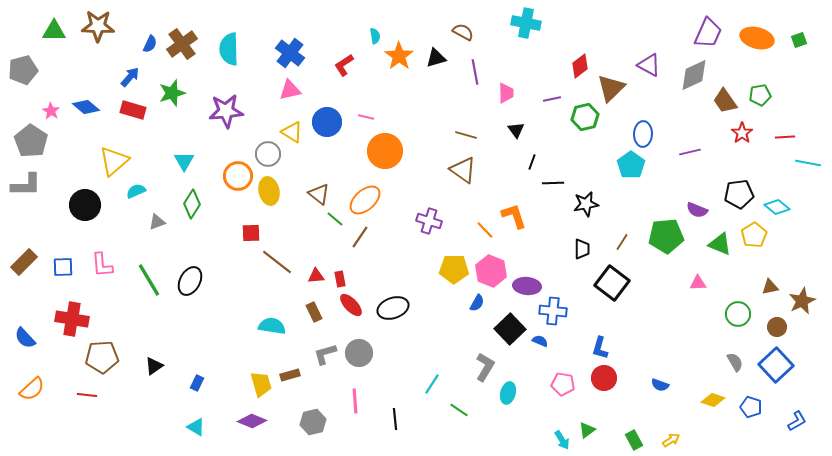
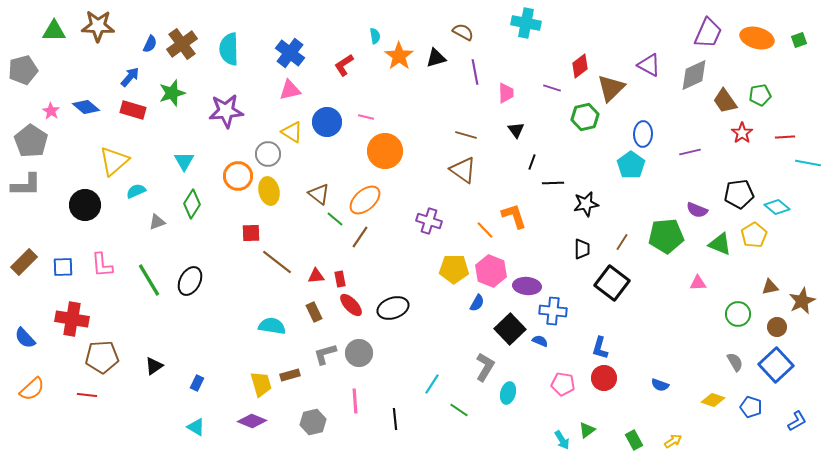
purple line at (552, 99): moved 11 px up; rotated 30 degrees clockwise
yellow arrow at (671, 440): moved 2 px right, 1 px down
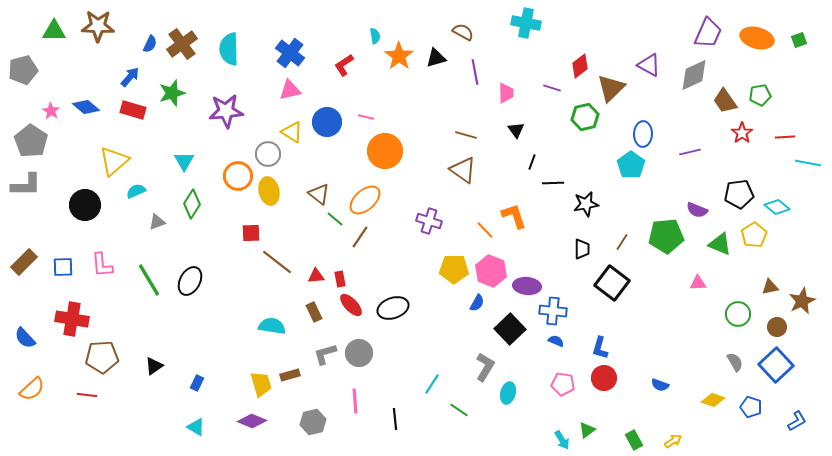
blue semicircle at (540, 341): moved 16 px right
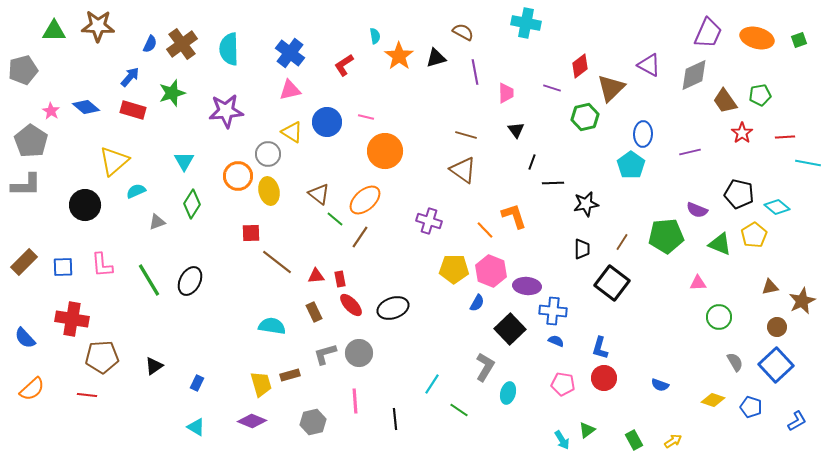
black pentagon at (739, 194): rotated 20 degrees clockwise
green circle at (738, 314): moved 19 px left, 3 px down
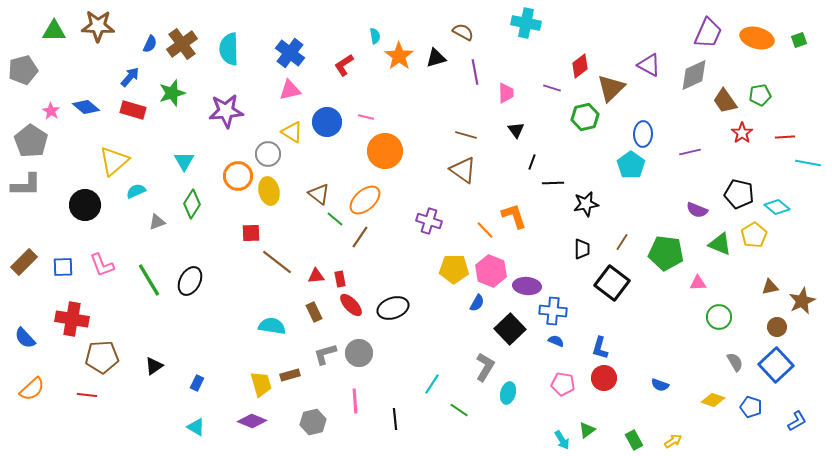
green pentagon at (666, 236): moved 17 px down; rotated 12 degrees clockwise
pink L-shape at (102, 265): rotated 16 degrees counterclockwise
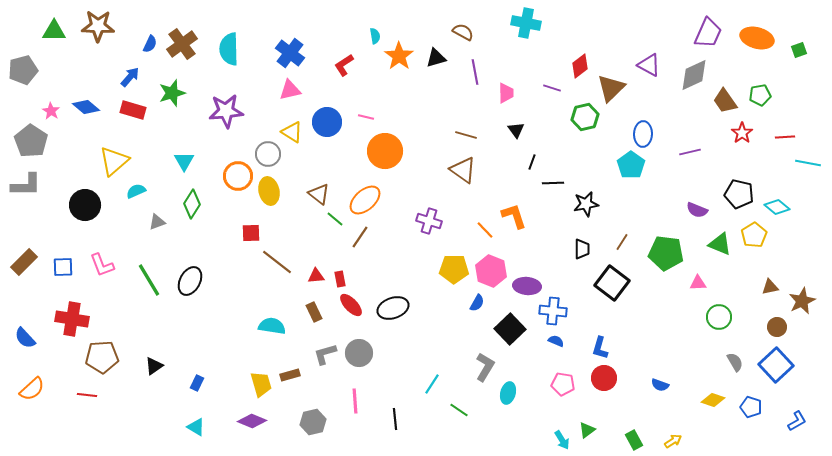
green square at (799, 40): moved 10 px down
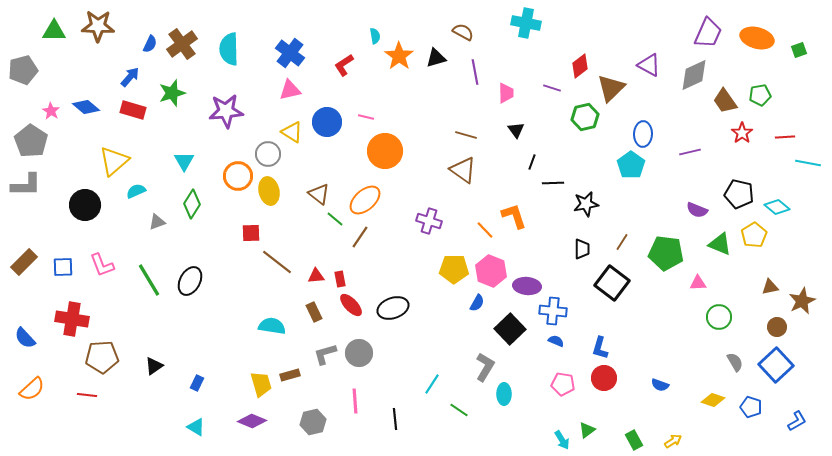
cyan ellipse at (508, 393): moved 4 px left, 1 px down; rotated 15 degrees counterclockwise
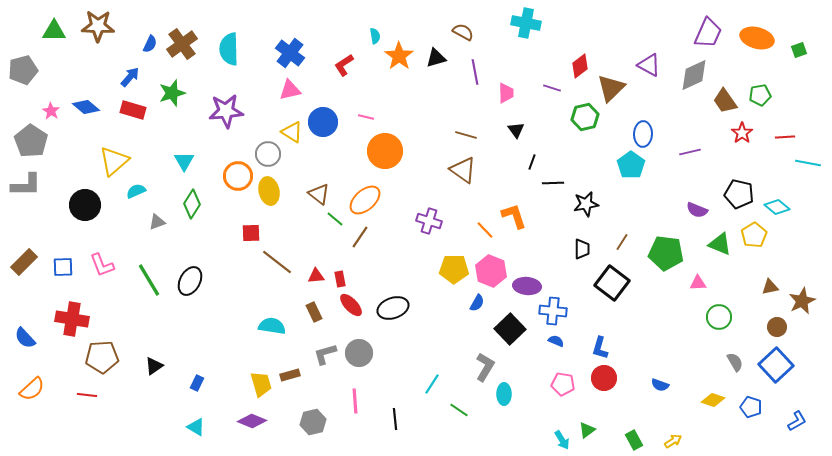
blue circle at (327, 122): moved 4 px left
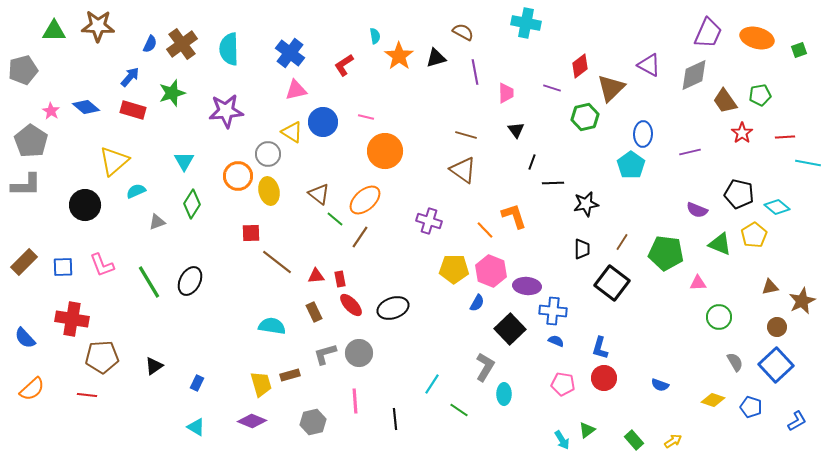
pink triangle at (290, 90): moved 6 px right
green line at (149, 280): moved 2 px down
green rectangle at (634, 440): rotated 12 degrees counterclockwise
